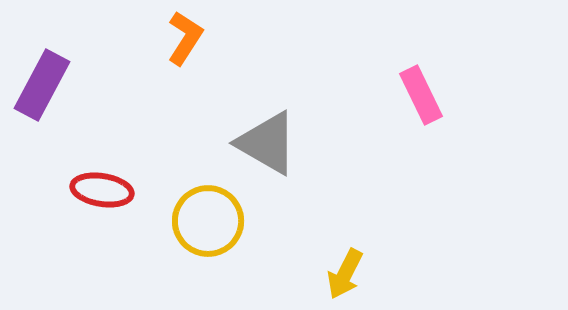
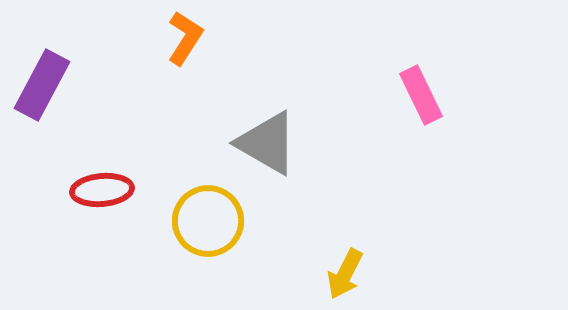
red ellipse: rotated 14 degrees counterclockwise
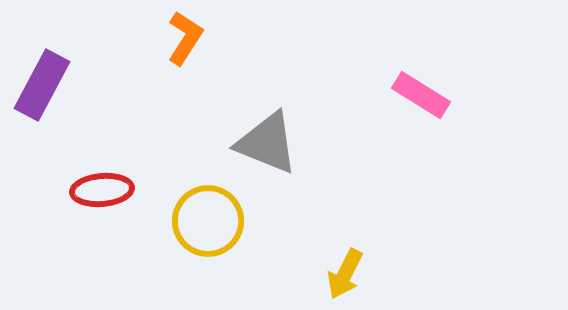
pink rectangle: rotated 32 degrees counterclockwise
gray triangle: rotated 8 degrees counterclockwise
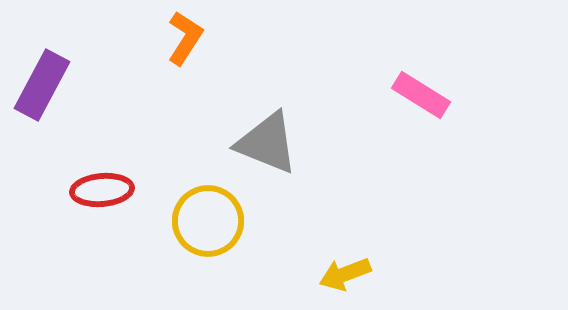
yellow arrow: rotated 42 degrees clockwise
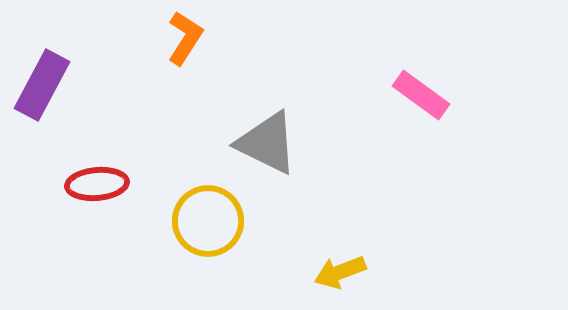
pink rectangle: rotated 4 degrees clockwise
gray triangle: rotated 4 degrees clockwise
red ellipse: moved 5 px left, 6 px up
yellow arrow: moved 5 px left, 2 px up
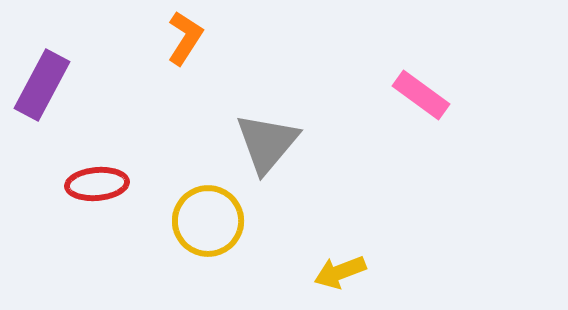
gray triangle: rotated 44 degrees clockwise
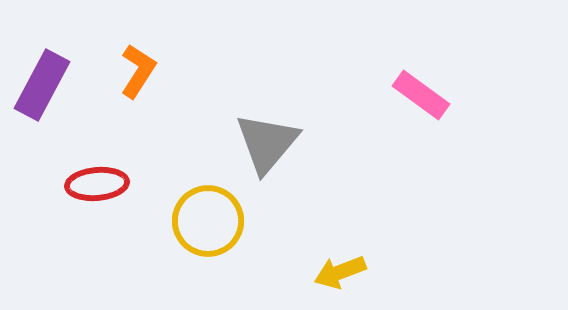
orange L-shape: moved 47 px left, 33 px down
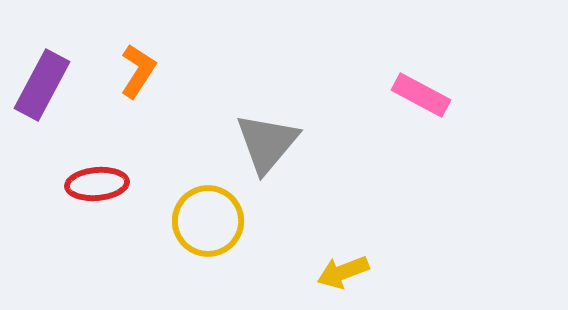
pink rectangle: rotated 8 degrees counterclockwise
yellow arrow: moved 3 px right
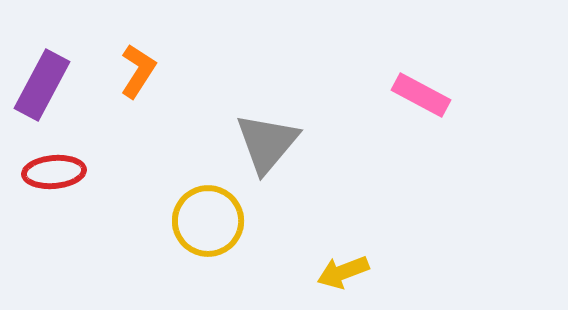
red ellipse: moved 43 px left, 12 px up
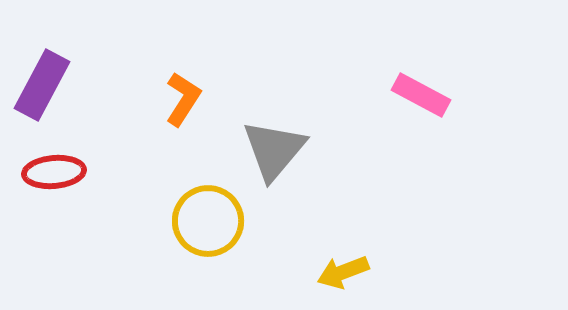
orange L-shape: moved 45 px right, 28 px down
gray triangle: moved 7 px right, 7 px down
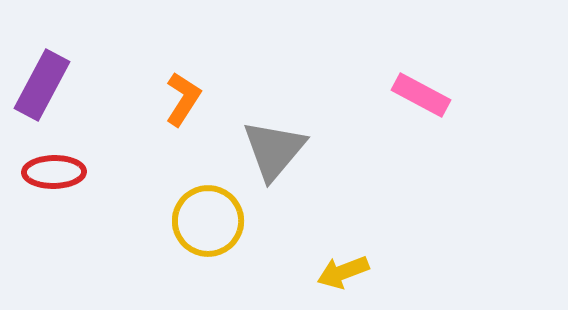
red ellipse: rotated 4 degrees clockwise
